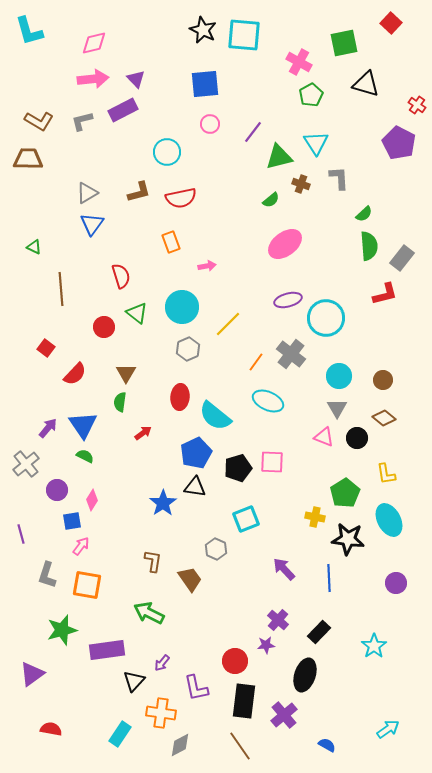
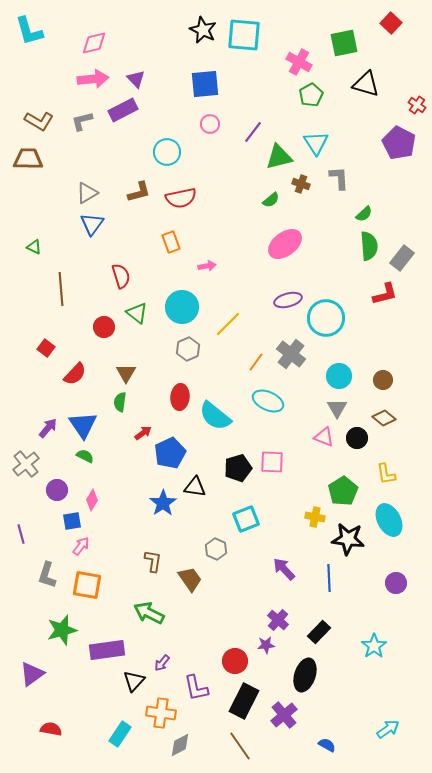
blue pentagon at (196, 453): moved 26 px left
green pentagon at (345, 493): moved 2 px left, 2 px up
black rectangle at (244, 701): rotated 20 degrees clockwise
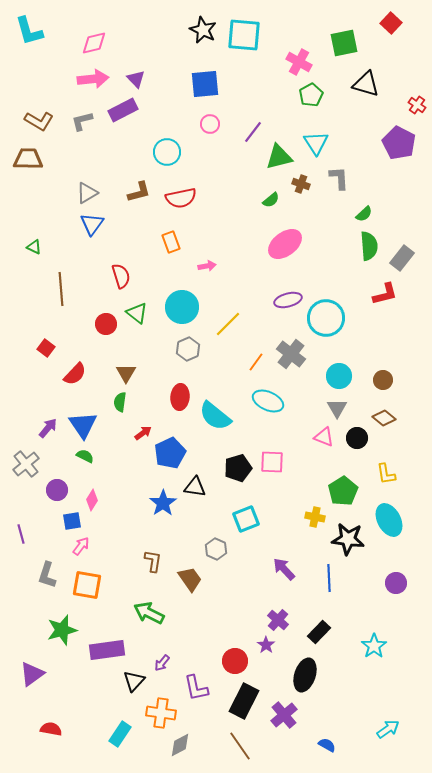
red circle at (104, 327): moved 2 px right, 3 px up
purple star at (266, 645): rotated 30 degrees counterclockwise
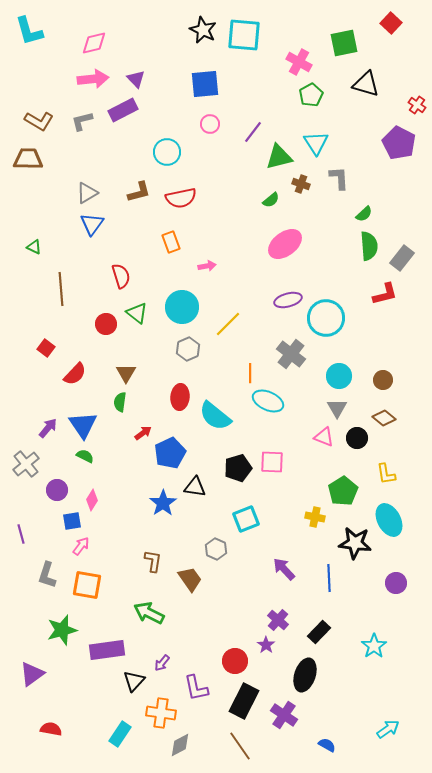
orange line at (256, 362): moved 6 px left, 11 px down; rotated 36 degrees counterclockwise
black star at (348, 539): moved 7 px right, 4 px down
purple cross at (284, 715): rotated 16 degrees counterclockwise
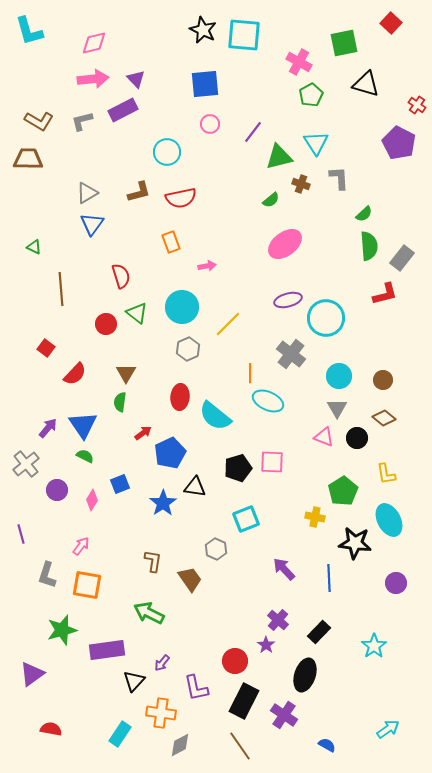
blue square at (72, 521): moved 48 px right, 37 px up; rotated 12 degrees counterclockwise
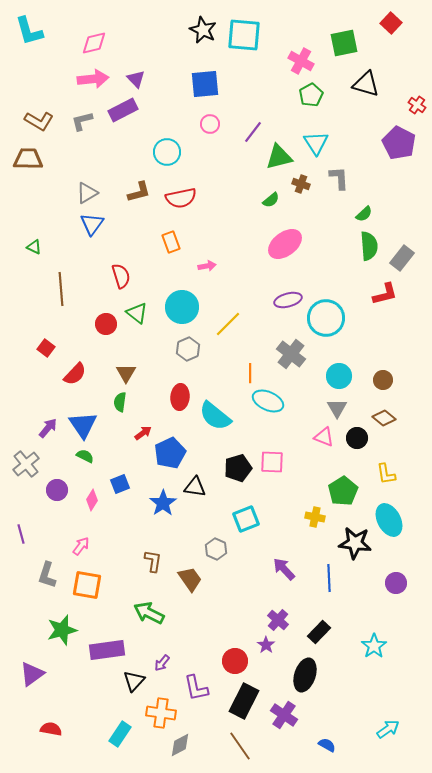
pink cross at (299, 62): moved 2 px right, 1 px up
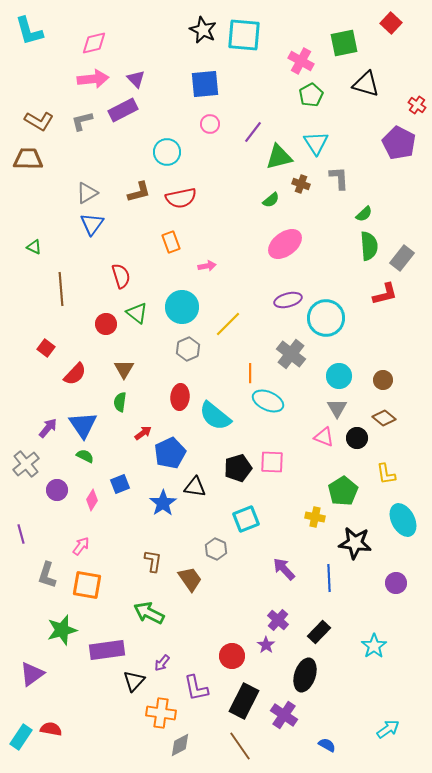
brown triangle at (126, 373): moved 2 px left, 4 px up
cyan ellipse at (389, 520): moved 14 px right
red circle at (235, 661): moved 3 px left, 5 px up
cyan rectangle at (120, 734): moved 99 px left, 3 px down
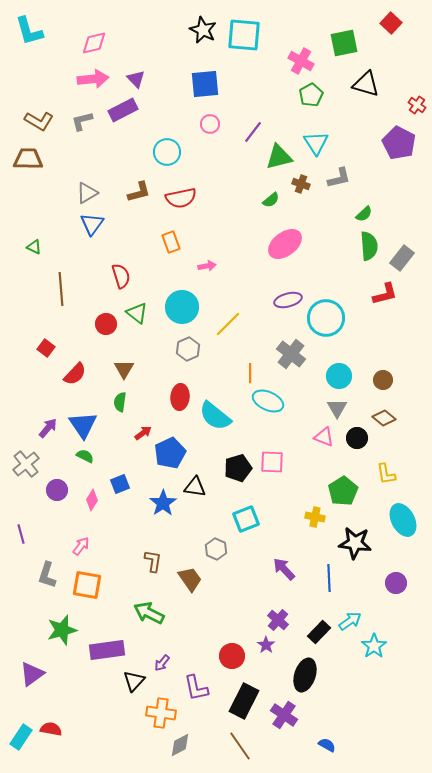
gray L-shape at (339, 178): rotated 80 degrees clockwise
cyan arrow at (388, 729): moved 38 px left, 108 px up
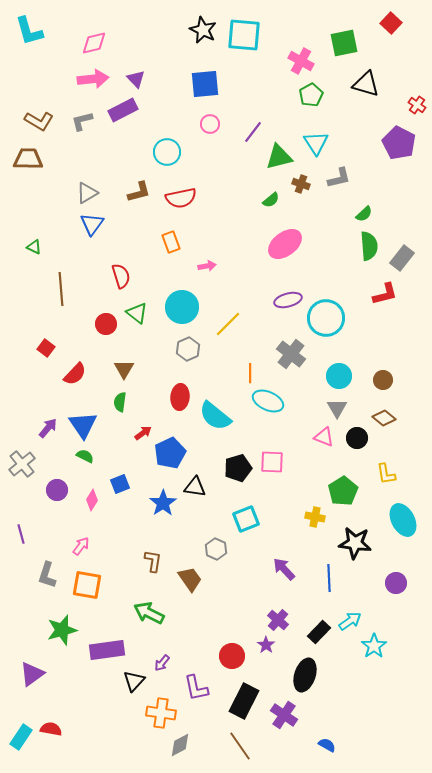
gray cross at (26, 464): moved 4 px left
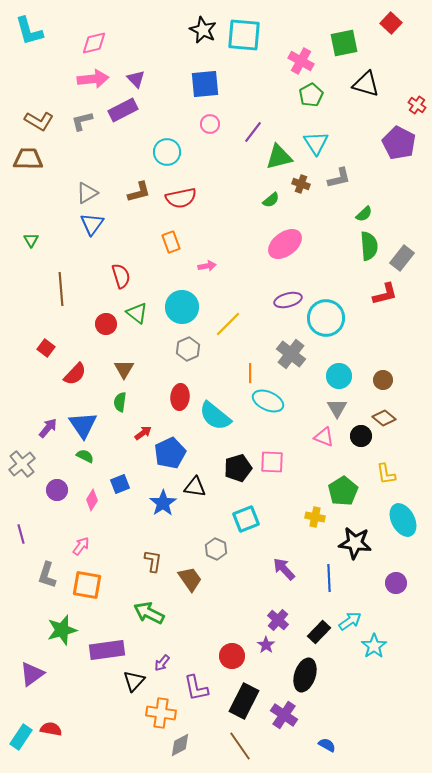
green triangle at (34, 247): moved 3 px left, 7 px up; rotated 35 degrees clockwise
black circle at (357, 438): moved 4 px right, 2 px up
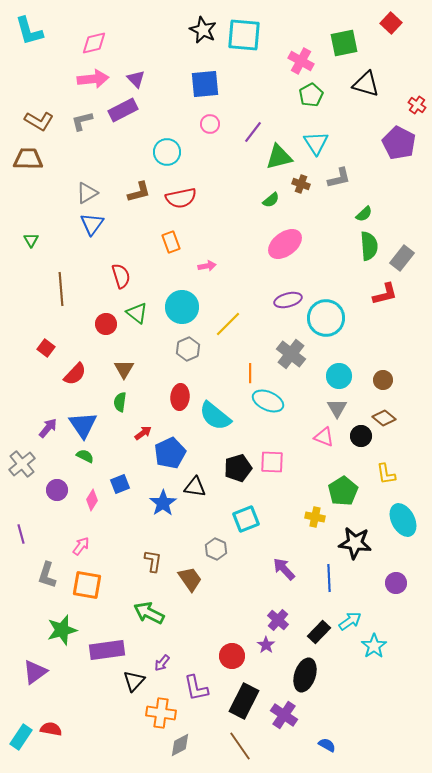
purple triangle at (32, 674): moved 3 px right, 2 px up
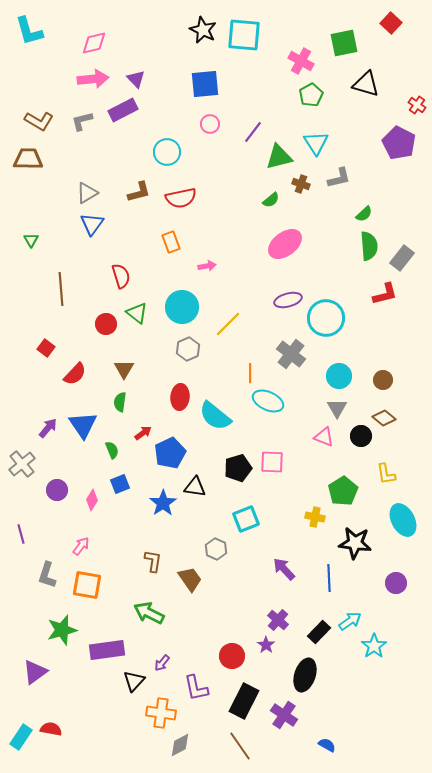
green semicircle at (85, 456): moved 27 px right, 6 px up; rotated 42 degrees clockwise
